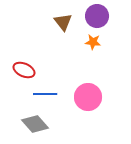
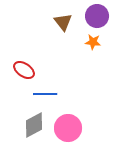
red ellipse: rotated 10 degrees clockwise
pink circle: moved 20 px left, 31 px down
gray diamond: moved 1 px left, 1 px down; rotated 76 degrees counterclockwise
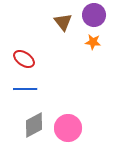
purple circle: moved 3 px left, 1 px up
red ellipse: moved 11 px up
blue line: moved 20 px left, 5 px up
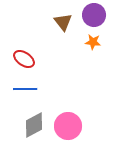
pink circle: moved 2 px up
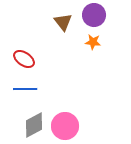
pink circle: moved 3 px left
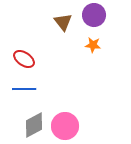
orange star: moved 3 px down
blue line: moved 1 px left
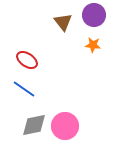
red ellipse: moved 3 px right, 1 px down
blue line: rotated 35 degrees clockwise
gray diamond: rotated 16 degrees clockwise
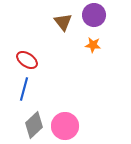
blue line: rotated 70 degrees clockwise
gray diamond: rotated 32 degrees counterclockwise
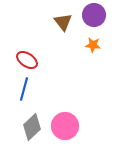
gray diamond: moved 2 px left, 2 px down
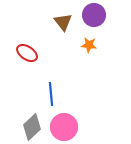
orange star: moved 4 px left
red ellipse: moved 7 px up
blue line: moved 27 px right, 5 px down; rotated 20 degrees counterclockwise
pink circle: moved 1 px left, 1 px down
